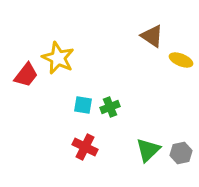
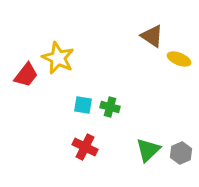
yellow ellipse: moved 2 px left, 1 px up
green cross: rotated 36 degrees clockwise
gray hexagon: rotated 10 degrees counterclockwise
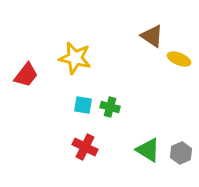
yellow star: moved 17 px right; rotated 12 degrees counterclockwise
green triangle: rotated 44 degrees counterclockwise
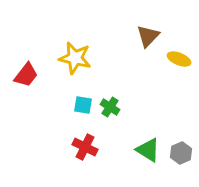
brown triangle: moved 4 px left; rotated 40 degrees clockwise
green cross: rotated 18 degrees clockwise
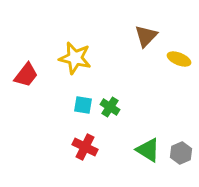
brown triangle: moved 2 px left
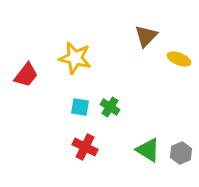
cyan square: moved 3 px left, 2 px down
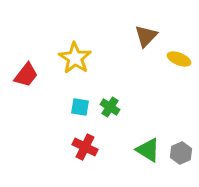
yellow star: rotated 20 degrees clockwise
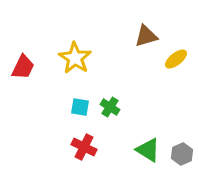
brown triangle: rotated 30 degrees clockwise
yellow ellipse: moved 3 px left; rotated 60 degrees counterclockwise
red trapezoid: moved 3 px left, 8 px up; rotated 12 degrees counterclockwise
red cross: moved 1 px left
gray hexagon: moved 1 px right, 1 px down
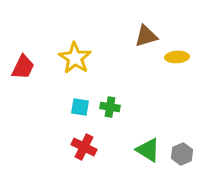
yellow ellipse: moved 1 px right, 2 px up; rotated 35 degrees clockwise
green cross: rotated 24 degrees counterclockwise
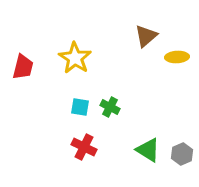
brown triangle: rotated 25 degrees counterclockwise
red trapezoid: rotated 12 degrees counterclockwise
green cross: rotated 18 degrees clockwise
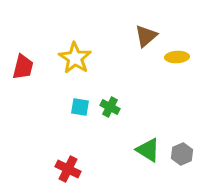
red cross: moved 16 px left, 22 px down
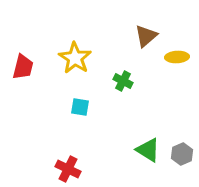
green cross: moved 13 px right, 26 px up
